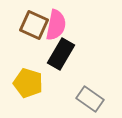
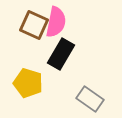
pink semicircle: moved 3 px up
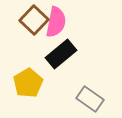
brown square: moved 5 px up; rotated 20 degrees clockwise
black rectangle: rotated 20 degrees clockwise
yellow pentagon: rotated 24 degrees clockwise
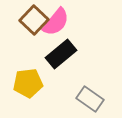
pink semicircle: rotated 28 degrees clockwise
yellow pentagon: rotated 24 degrees clockwise
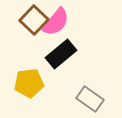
yellow pentagon: moved 1 px right
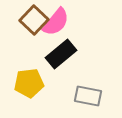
gray rectangle: moved 2 px left, 3 px up; rotated 24 degrees counterclockwise
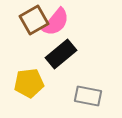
brown square: rotated 16 degrees clockwise
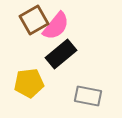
pink semicircle: moved 4 px down
